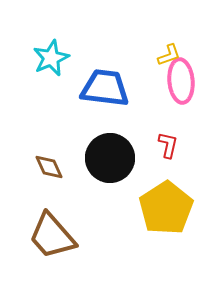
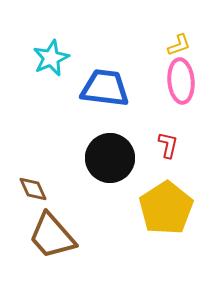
yellow L-shape: moved 10 px right, 10 px up
brown diamond: moved 16 px left, 22 px down
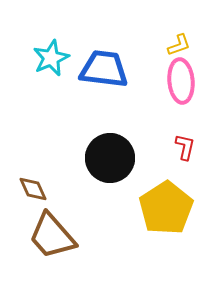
blue trapezoid: moved 1 px left, 19 px up
red L-shape: moved 17 px right, 2 px down
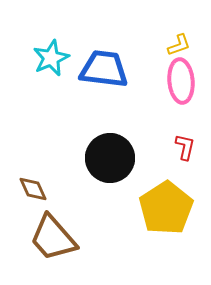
brown trapezoid: moved 1 px right, 2 px down
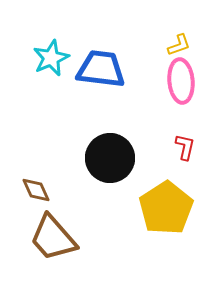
blue trapezoid: moved 3 px left
brown diamond: moved 3 px right, 1 px down
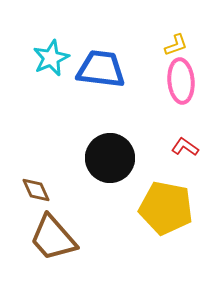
yellow L-shape: moved 3 px left
red L-shape: rotated 68 degrees counterclockwise
yellow pentagon: rotated 28 degrees counterclockwise
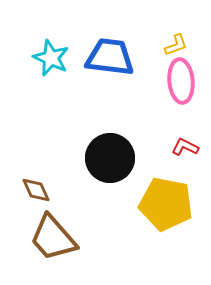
cyan star: rotated 24 degrees counterclockwise
blue trapezoid: moved 9 px right, 12 px up
red L-shape: rotated 8 degrees counterclockwise
yellow pentagon: moved 4 px up
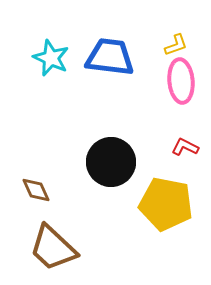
black circle: moved 1 px right, 4 px down
brown trapezoid: moved 10 px down; rotated 6 degrees counterclockwise
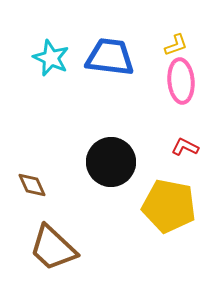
brown diamond: moved 4 px left, 5 px up
yellow pentagon: moved 3 px right, 2 px down
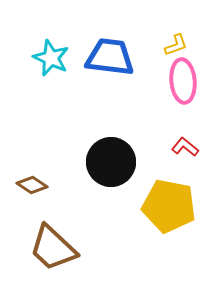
pink ellipse: moved 2 px right
red L-shape: rotated 12 degrees clockwise
brown diamond: rotated 32 degrees counterclockwise
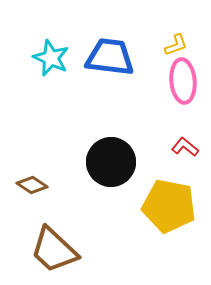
brown trapezoid: moved 1 px right, 2 px down
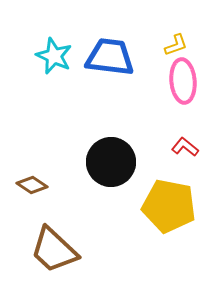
cyan star: moved 3 px right, 2 px up
